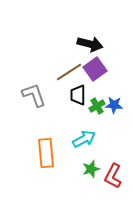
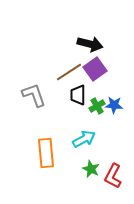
green star: rotated 30 degrees counterclockwise
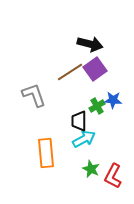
brown line: moved 1 px right
black trapezoid: moved 1 px right, 26 px down
blue star: moved 1 px left, 5 px up
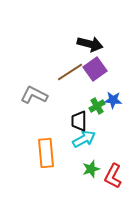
gray L-shape: rotated 44 degrees counterclockwise
green star: rotated 30 degrees clockwise
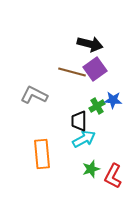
brown line: moved 2 px right; rotated 48 degrees clockwise
orange rectangle: moved 4 px left, 1 px down
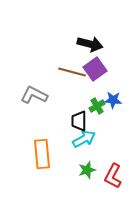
green star: moved 4 px left, 1 px down
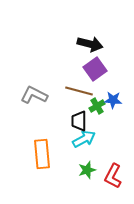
brown line: moved 7 px right, 19 px down
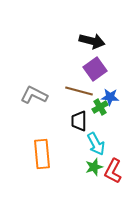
black arrow: moved 2 px right, 3 px up
blue star: moved 3 px left, 3 px up
green cross: moved 3 px right, 1 px down
cyan arrow: moved 12 px right, 5 px down; rotated 90 degrees clockwise
green star: moved 7 px right, 3 px up
red L-shape: moved 5 px up
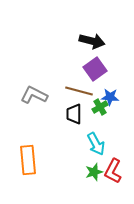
black trapezoid: moved 5 px left, 7 px up
orange rectangle: moved 14 px left, 6 px down
green star: moved 5 px down
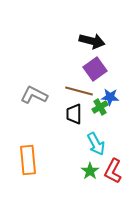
green star: moved 4 px left, 1 px up; rotated 18 degrees counterclockwise
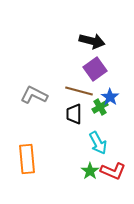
blue star: rotated 30 degrees clockwise
cyan arrow: moved 2 px right, 1 px up
orange rectangle: moved 1 px left, 1 px up
red L-shape: rotated 95 degrees counterclockwise
